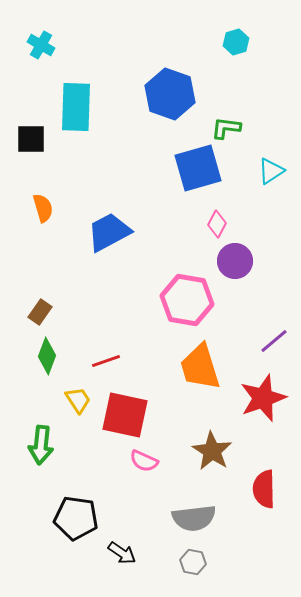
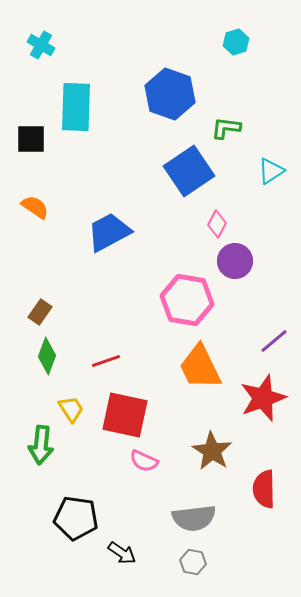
blue square: moved 9 px left, 3 px down; rotated 18 degrees counterclockwise
orange semicircle: moved 8 px left, 1 px up; rotated 40 degrees counterclockwise
orange trapezoid: rotated 9 degrees counterclockwise
yellow trapezoid: moved 7 px left, 9 px down
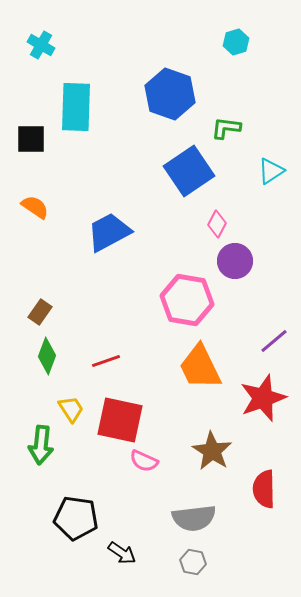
red square: moved 5 px left, 5 px down
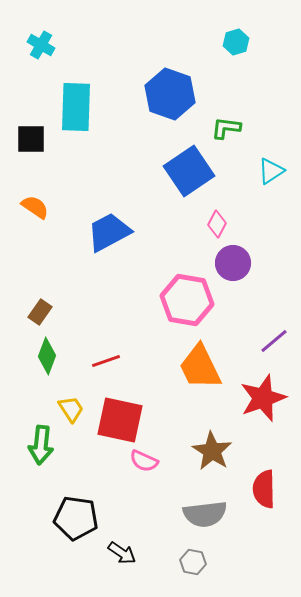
purple circle: moved 2 px left, 2 px down
gray semicircle: moved 11 px right, 4 px up
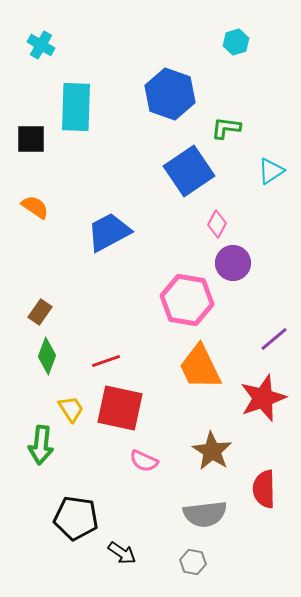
purple line: moved 2 px up
red square: moved 12 px up
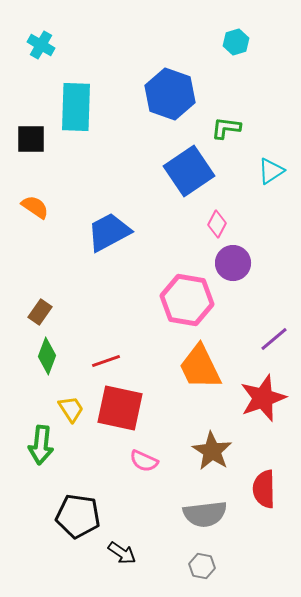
black pentagon: moved 2 px right, 2 px up
gray hexagon: moved 9 px right, 4 px down
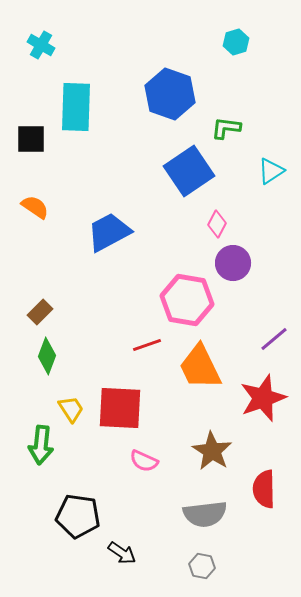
brown rectangle: rotated 10 degrees clockwise
red line: moved 41 px right, 16 px up
red square: rotated 9 degrees counterclockwise
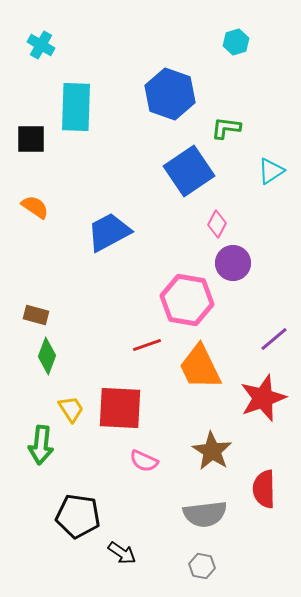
brown rectangle: moved 4 px left, 3 px down; rotated 60 degrees clockwise
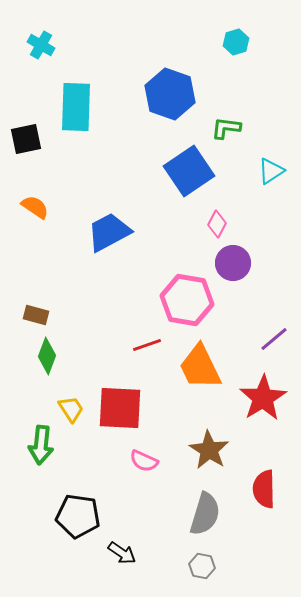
black square: moved 5 px left; rotated 12 degrees counterclockwise
red star: rotated 12 degrees counterclockwise
brown star: moved 3 px left, 1 px up
gray semicircle: rotated 66 degrees counterclockwise
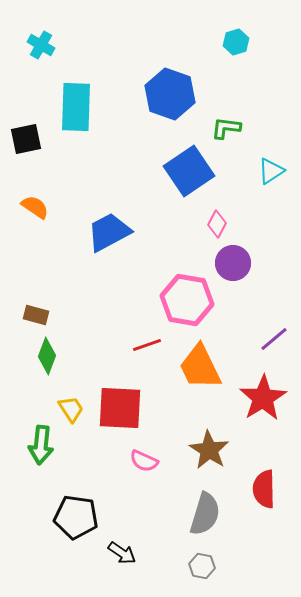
black pentagon: moved 2 px left, 1 px down
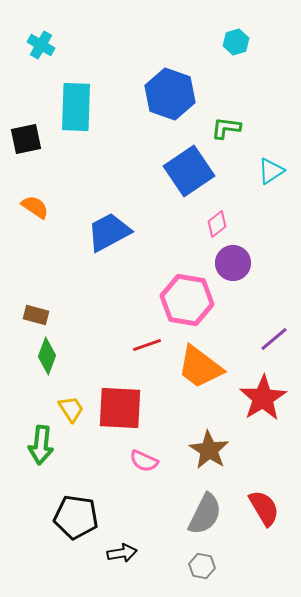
pink diamond: rotated 24 degrees clockwise
orange trapezoid: rotated 27 degrees counterclockwise
red semicircle: moved 19 px down; rotated 150 degrees clockwise
gray semicircle: rotated 9 degrees clockwise
black arrow: rotated 44 degrees counterclockwise
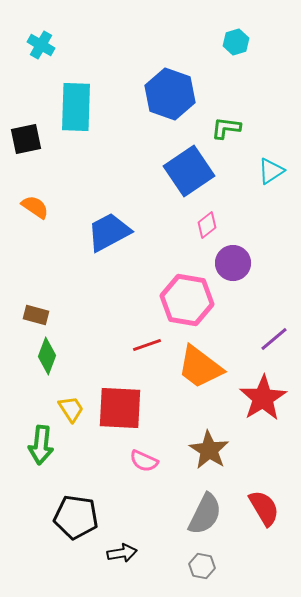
pink diamond: moved 10 px left, 1 px down
